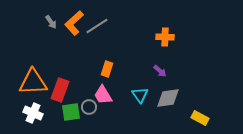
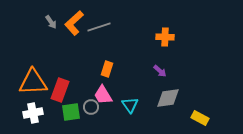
gray line: moved 2 px right, 1 px down; rotated 15 degrees clockwise
cyan triangle: moved 10 px left, 10 px down
gray circle: moved 2 px right
white cross: rotated 36 degrees counterclockwise
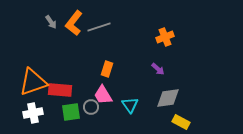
orange L-shape: rotated 10 degrees counterclockwise
orange cross: rotated 24 degrees counterclockwise
purple arrow: moved 2 px left, 2 px up
orange triangle: rotated 16 degrees counterclockwise
red rectangle: rotated 75 degrees clockwise
yellow rectangle: moved 19 px left, 4 px down
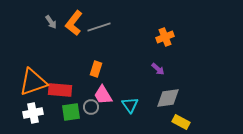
orange rectangle: moved 11 px left
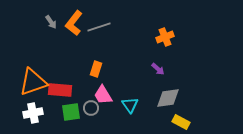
gray circle: moved 1 px down
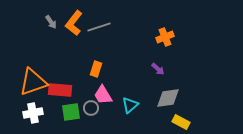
cyan triangle: rotated 24 degrees clockwise
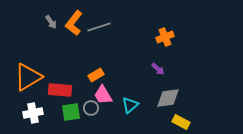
orange rectangle: moved 6 px down; rotated 42 degrees clockwise
orange triangle: moved 5 px left, 5 px up; rotated 12 degrees counterclockwise
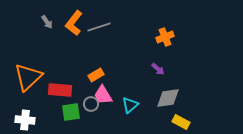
gray arrow: moved 4 px left
orange triangle: rotated 12 degrees counterclockwise
gray circle: moved 4 px up
white cross: moved 8 px left, 7 px down; rotated 18 degrees clockwise
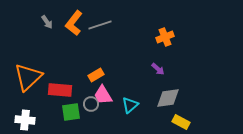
gray line: moved 1 px right, 2 px up
